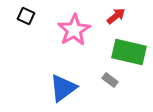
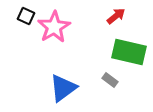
pink star: moved 20 px left, 3 px up
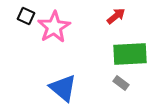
green rectangle: moved 1 px right, 2 px down; rotated 16 degrees counterclockwise
gray rectangle: moved 11 px right, 3 px down
blue triangle: rotated 44 degrees counterclockwise
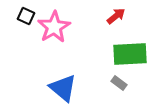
gray rectangle: moved 2 px left
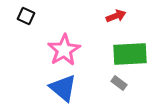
red arrow: rotated 18 degrees clockwise
pink star: moved 10 px right, 23 px down
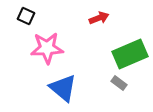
red arrow: moved 17 px left, 2 px down
pink star: moved 17 px left, 2 px up; rotated 28 degrees clockwise
green rectangle: rotated 20 degrees counterclockwise
